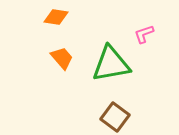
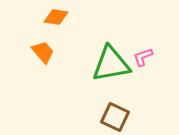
pink L-shape: moved 1 px left, 23 px down
orange trapezoid: moved 19 px left, 6 px up
brown square: rotated 12 degrees counterclockwise
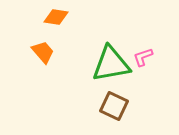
brown square: moved 1 px left, 11 px up
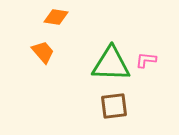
pink L-shape: moved 3 px right, 3 px down; rotated 25 degrees clockwise
green triangle: rotated 12 degrees clockwise
brown square: rotated 32 degrees counterclockwise
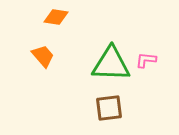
orange trapezoid: moved 4 px down
brown square: moved 5 px left, 2 px down
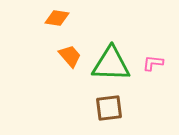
orange diamond: moved 1 px right, 1 px down
orange trapezoid: moved 27 px right
pink L-shape: moved 7 px right, 3 px down
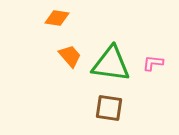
green triangle: rotated 6 degrees clockwise
brown square: rotated 16 degrees clockwise
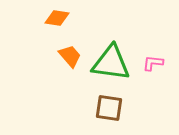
green triangle: moved 1 px up
